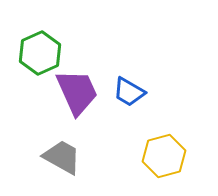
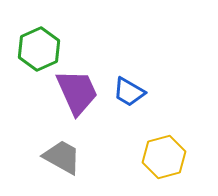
green hexagon: moved 1 px left, 4 px up
yellow hexagon: moved 1 px down
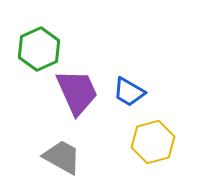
yellow hexagon: moved 11 px left, 15 px up
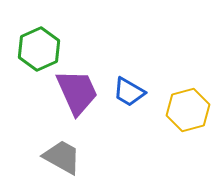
yellow hexagon: moved 35 px right, 32 px up
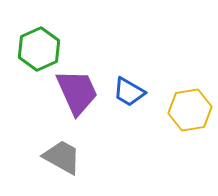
yellow hexagon: moved 2 px right; rotated 6 degrees clockwise
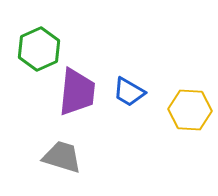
purple trapezoid: rotated 30 degrees clockwise
yellow hexagon: rotated 12 degrees clockwise
gray trapezoid: rotated 12 degrees counterclockwise
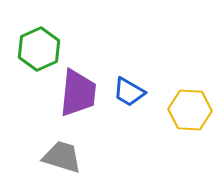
purple trapezoid: moved 1 px right, 1 px down
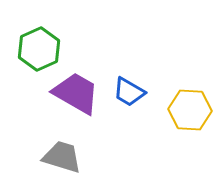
purple trapezoid: moved 2 px left; rotated 66 degrees counterclockwise
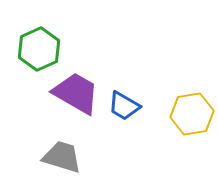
blue trapezoid: moved 5 px left, 14 px down
yellow hexagon: moved 2 px right, 4 px down; rotated 12 degrees counterclockwise
